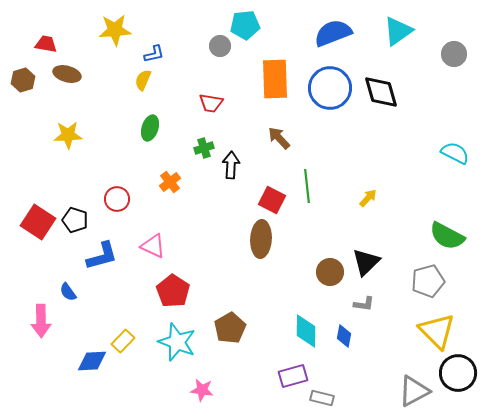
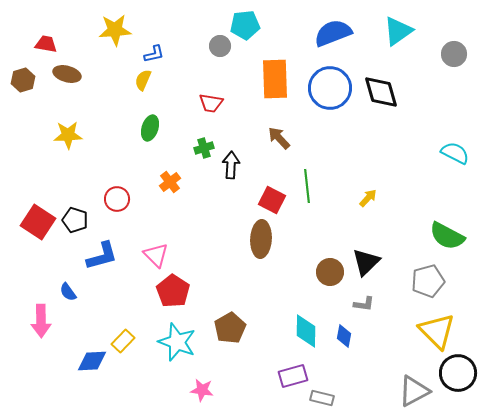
pink triangle at (153, 246): moved 3 px right, 9 px down; rotated 20 degrees clockwise
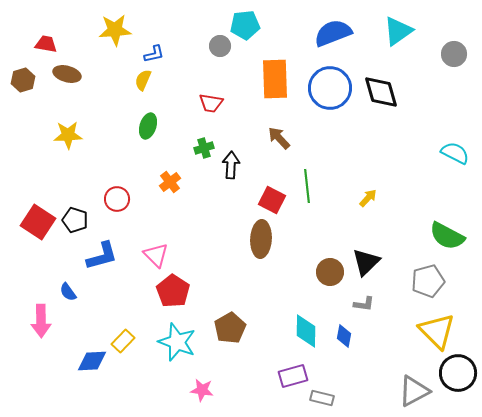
green ellipse at (150, 128): moved 2 px left, 2 px up
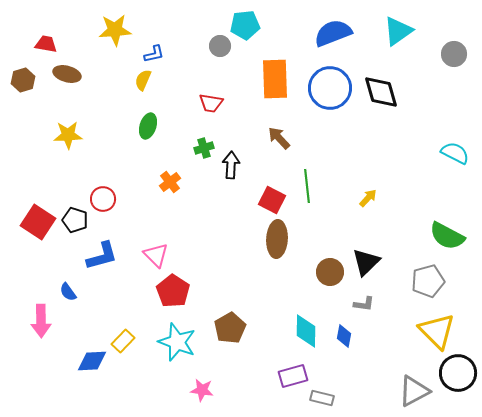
red circle at (117, 199): moved 14 px left
brown ellipse at (261, 239): moved 16 px right
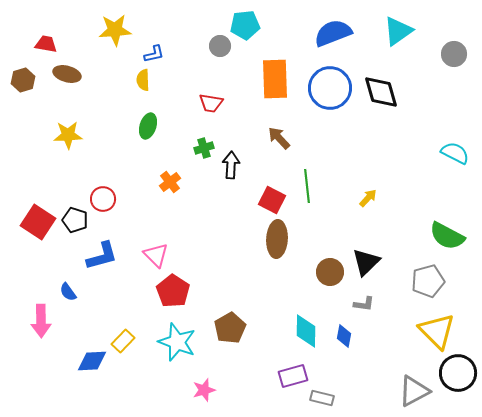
yellow semicircle at (143, 80): rotated 25 degrees counterclockwise
pink star at (202, 390): moved 2 px right; rotated 25 degrees counterclockwise
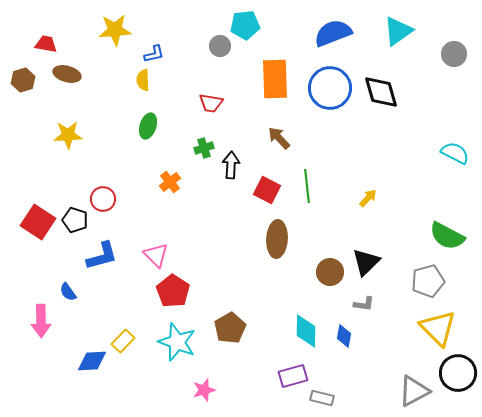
red square at (272, 200): moved 5 px left, 10 px up
yellow triangle at (437, 331): moved 1 px right, 3 px up
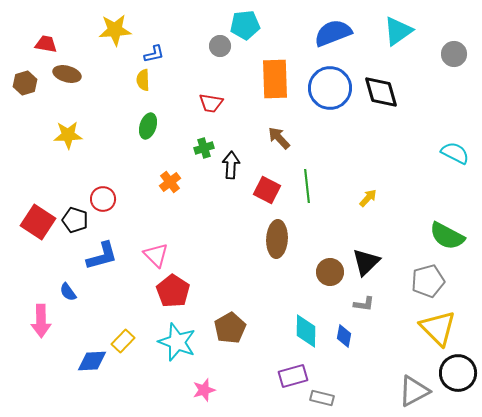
brown hexagon at (23, 80): moved 2 px right, 3 px down
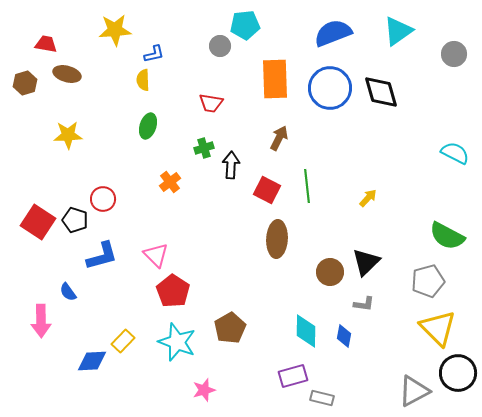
brown arrow at (279, 138): rotated 70 degrees clockwise
